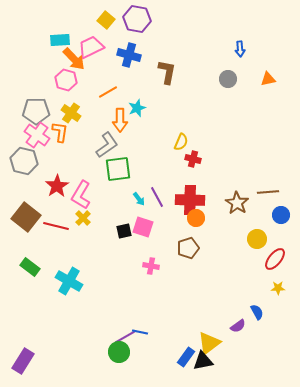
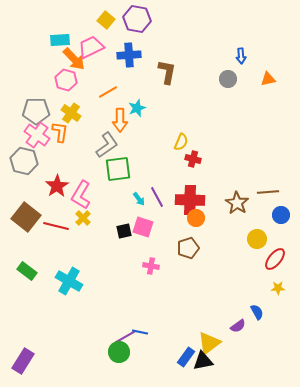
blue arrow at (240, 49): moved 1 px right, 7 px down
blue cross at (129, 55): rotated 20 degrees counterclockwise
green rectangle at (30, 267): moved 3 px left, 4 px down
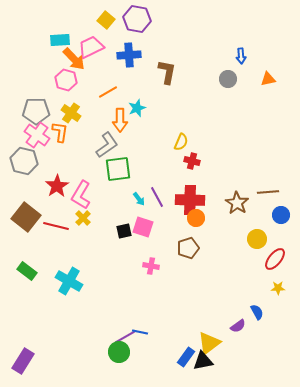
red cross at (193, 159): moved 1 px left, 2 px down
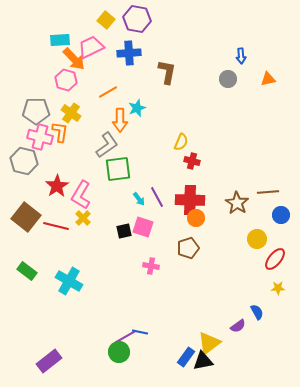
blue cross at (129, 55): moved 2 px up
pink cross at (37, 135): moved 3 px right, 2 px down; rotated 20 degrees counterclockwise
purple rectangle at (23, 361): moved 26 px right; rotated 20 degrees clockwise
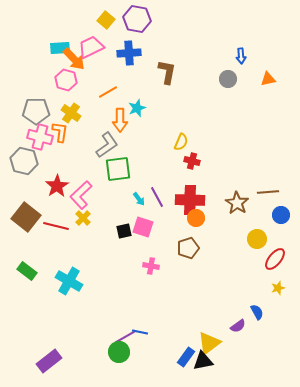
cyan rectangle at (60, 40): moved 8 px down
pink L-shape at (81, 195): rotated 16 degrees clockwise
yellow star at (278, 288): rotated 16 degrees counterclockwise
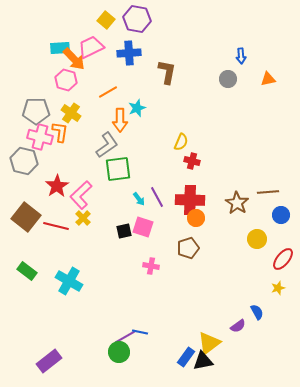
red ellipse at (275, 259): moved 8 px right
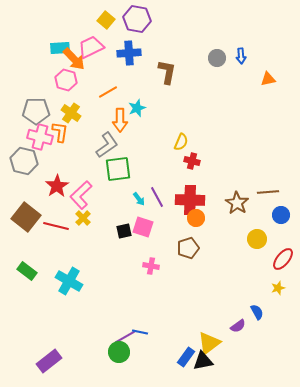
gray circle at (228, 79): moved 11 px left, 21 px up
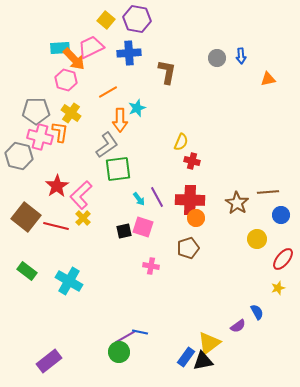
gray hexagon at (24, 161): moved 5 px left, 5 px up
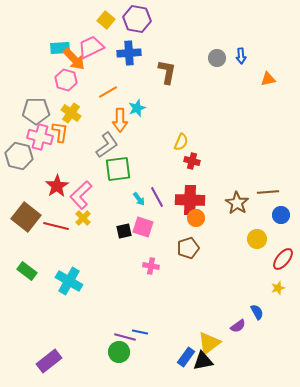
purple line at (125, 337): rotated 45 degrees clockwise
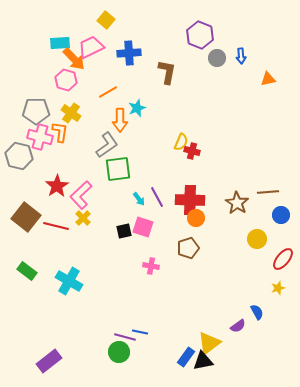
purple hexagon at (137, 19): moved 63 px right, 16 px down; rotated 12 degrees clockwise
cyan rectangle at (60, 48): moved 5 px up
red cross at (192, 161): moved 10 px up
